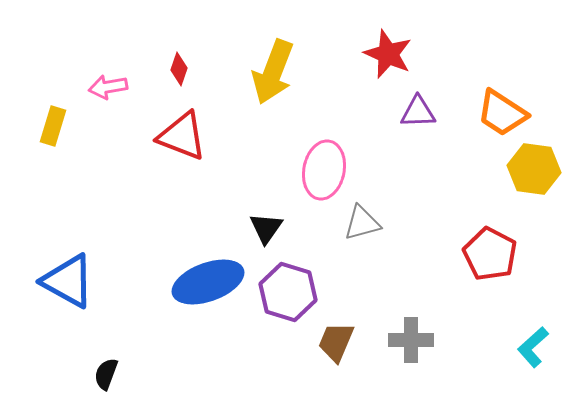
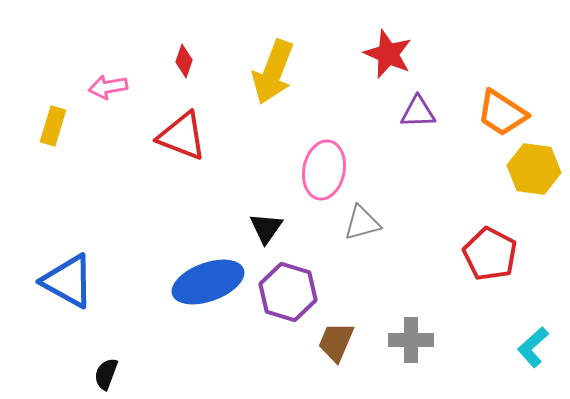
red diamond: moved 5 px right, 8 px up
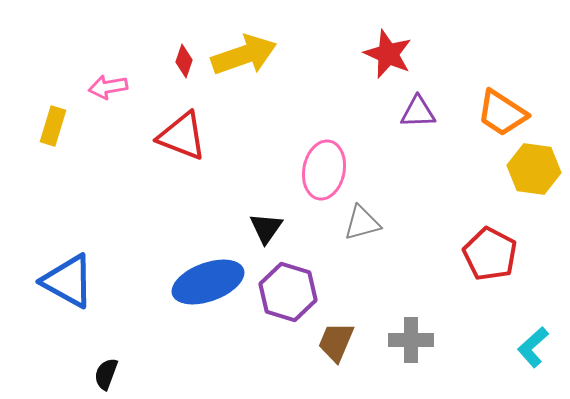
yellow arrow: moved 29 px left, 17 px up; rotated 130 degrees counterclockwise
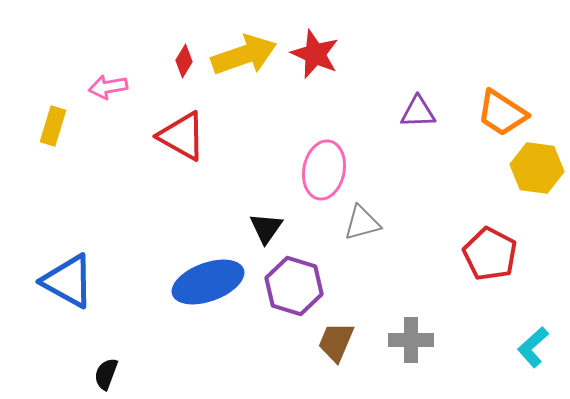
red star: moved 73 px left
red diamond: rotated 12 degrees clockwise
red triangle: rotated 8 degrees clockwise
yellow hexagon: moved 3 px right, 1 px up
purple hexagon: moved 6 px right, 6 px up
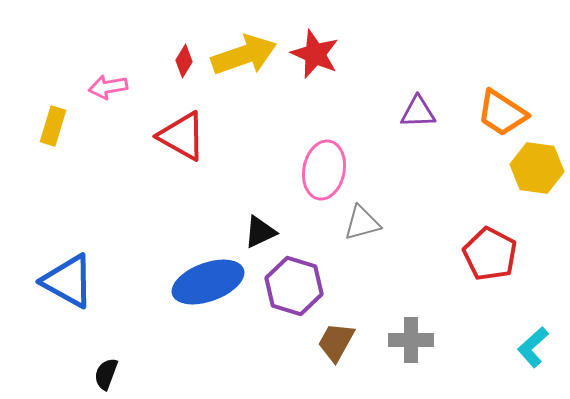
black triangle: moved 6 px left, 4 px down; rotated 30 degrees clockwise
brown trapezoid: rotated 6 degrees clockwise
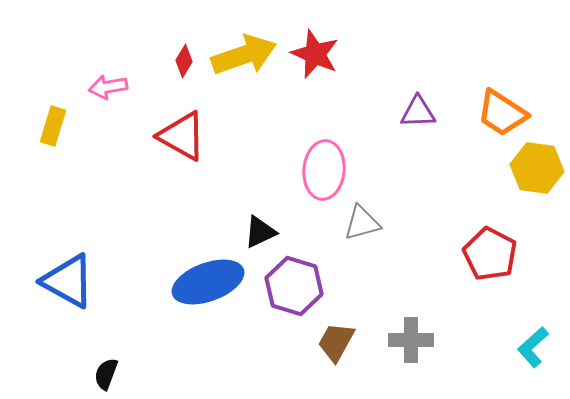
pink ellipse: rotated 6 degrees counterclockwise
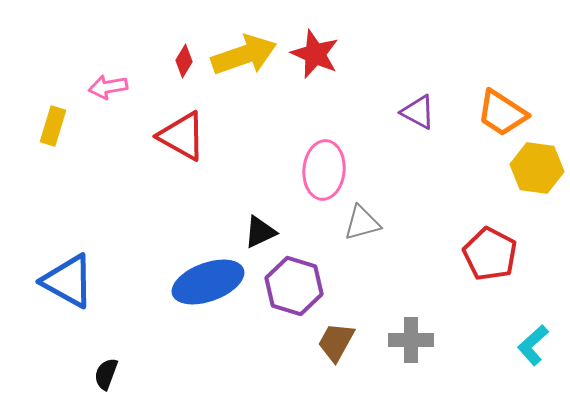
purple triangle: rotated 30 degrees clockwise
cyan L-shape: moved 2 px up
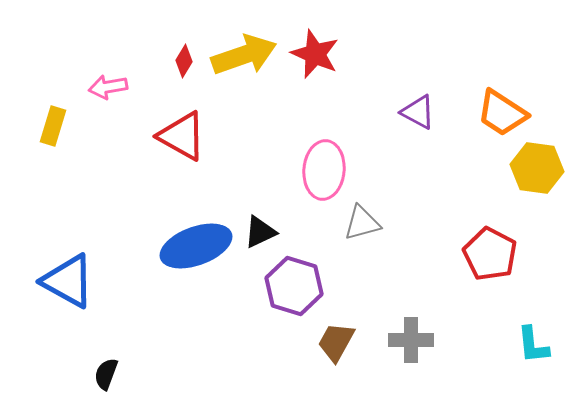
blue ellipse: moved 12 px left, 36 px up
cyan L-shape: rotated 54 degrees counterclockwise
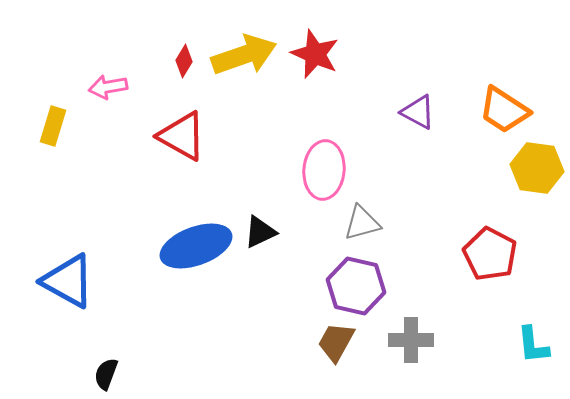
orange trapezoid: moved 2 px right, 3 px up
purple hexagon: moved 62 px right; rotated 4 degrees counterclockwise
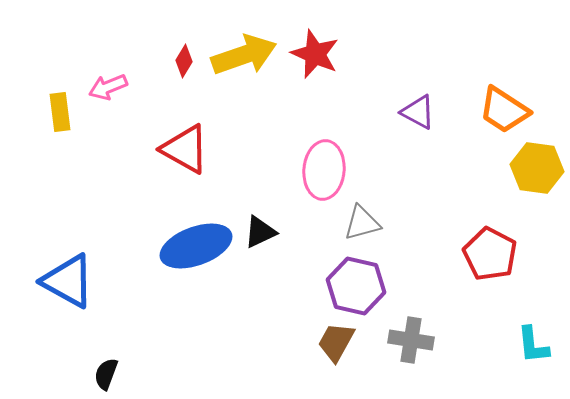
pink arrow: rotated 12 degrees counterclockwise
yellow rectangle: moved 7 px right, 14 px up; rotated 24 degrees counterclockwise
red triangle: moved 3 px right, 13 px down
gray cross: rotated 9 degrees clockwise
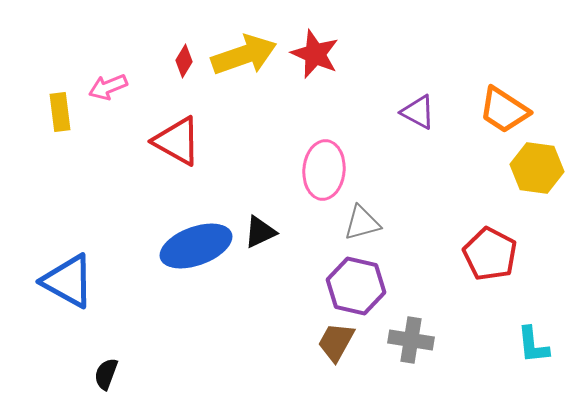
red triangle: moved 8 px left, 8 px up
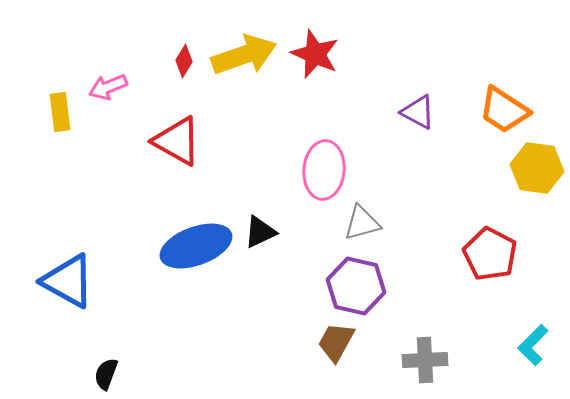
gray cross: moved 14 px right, 20 px down; rotated 12 degrees counterclockwise
cyan L-shape: rotated 51 degrees clockwise
